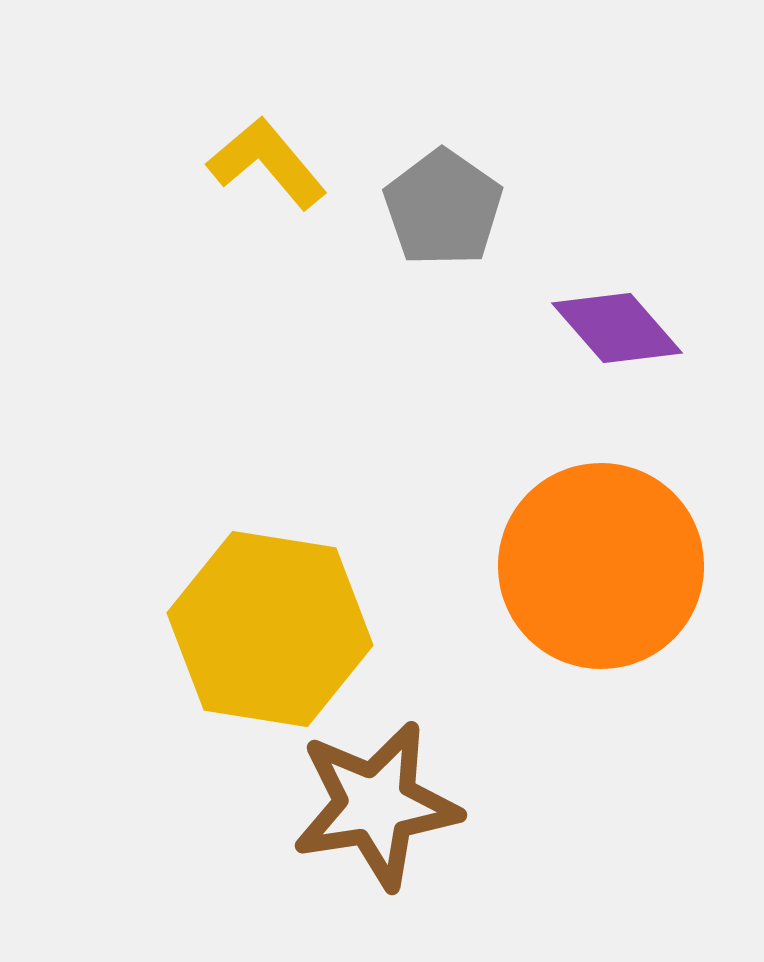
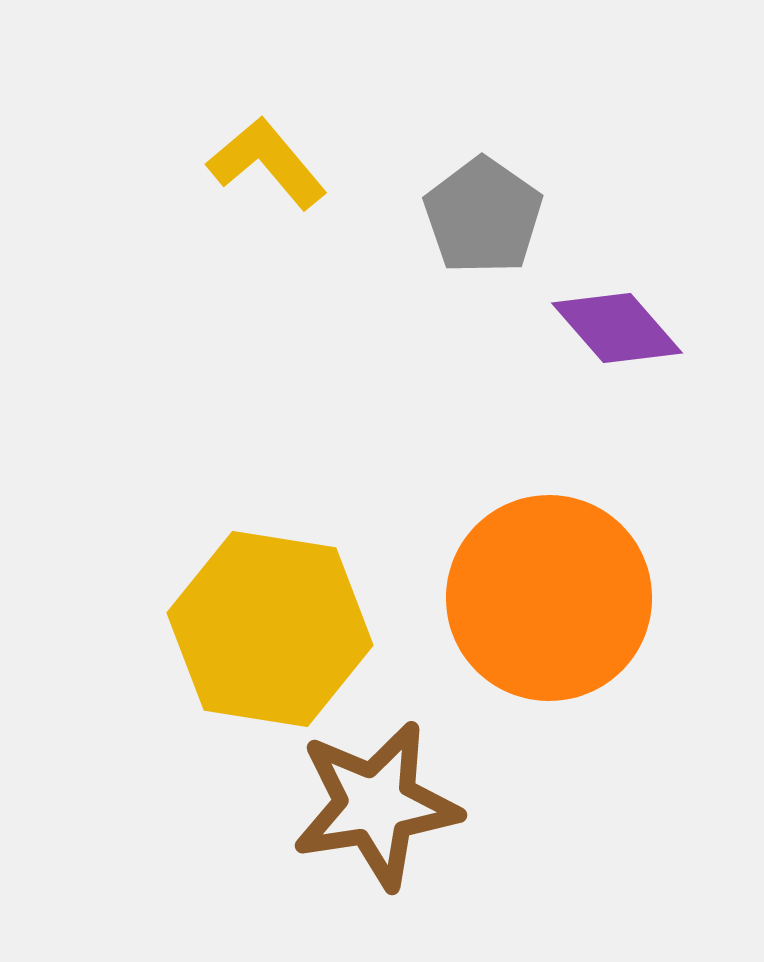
gray pentagon: moved 40 px right, 8 px down
orange circle: moved 52 px left, 32 px down
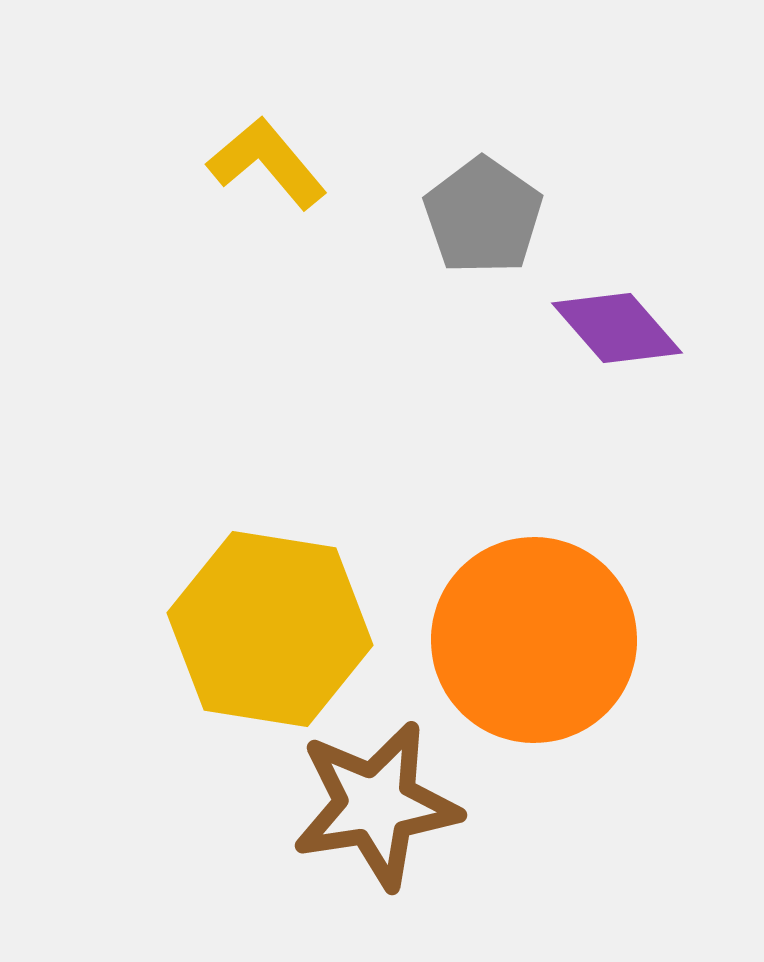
orange circle: moved 15 px left, 42 px down
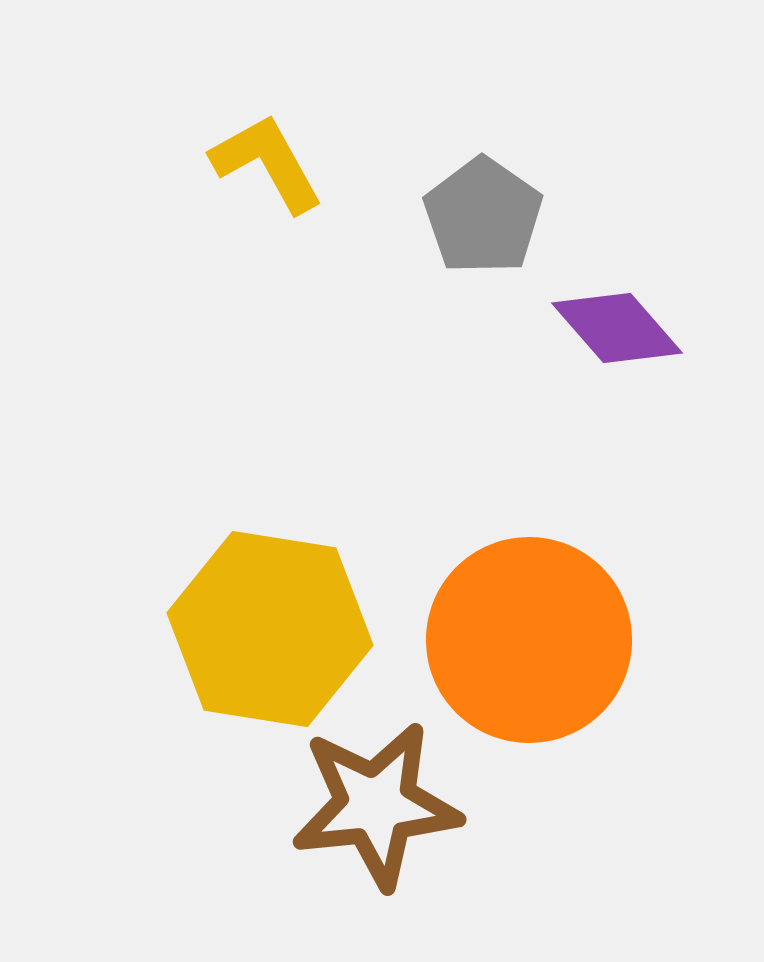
yellow L-shape: rotated 11 degrees clockwise
orange circle: moved 5 px left
brown star: rotated 3 degrees clockwise
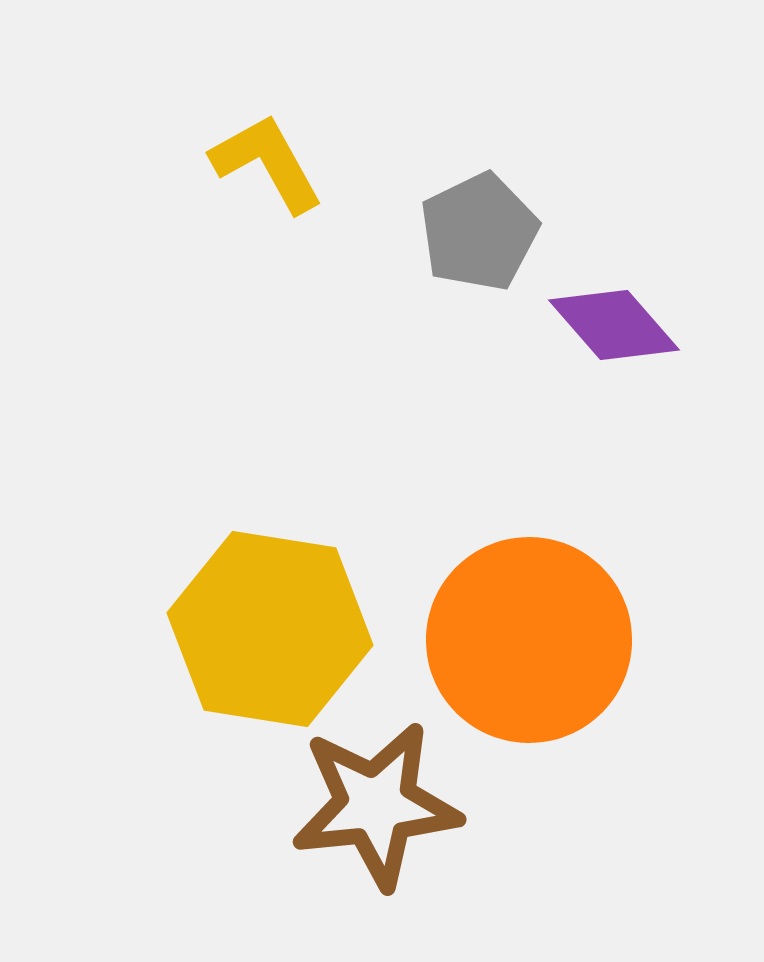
gray pentagon: moved 4 px left, 16 px down; rotated 11 degrees clockwise
purple diamond: moved 3 px left, 3 px up
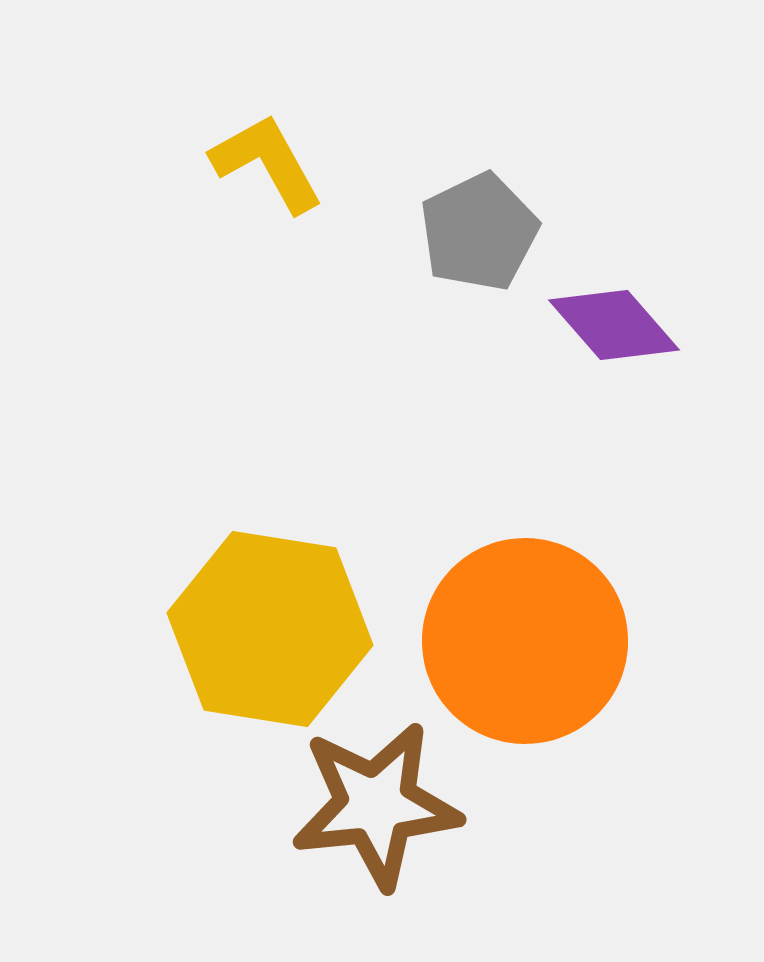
orange circle: moved 4 px left, 1 px down
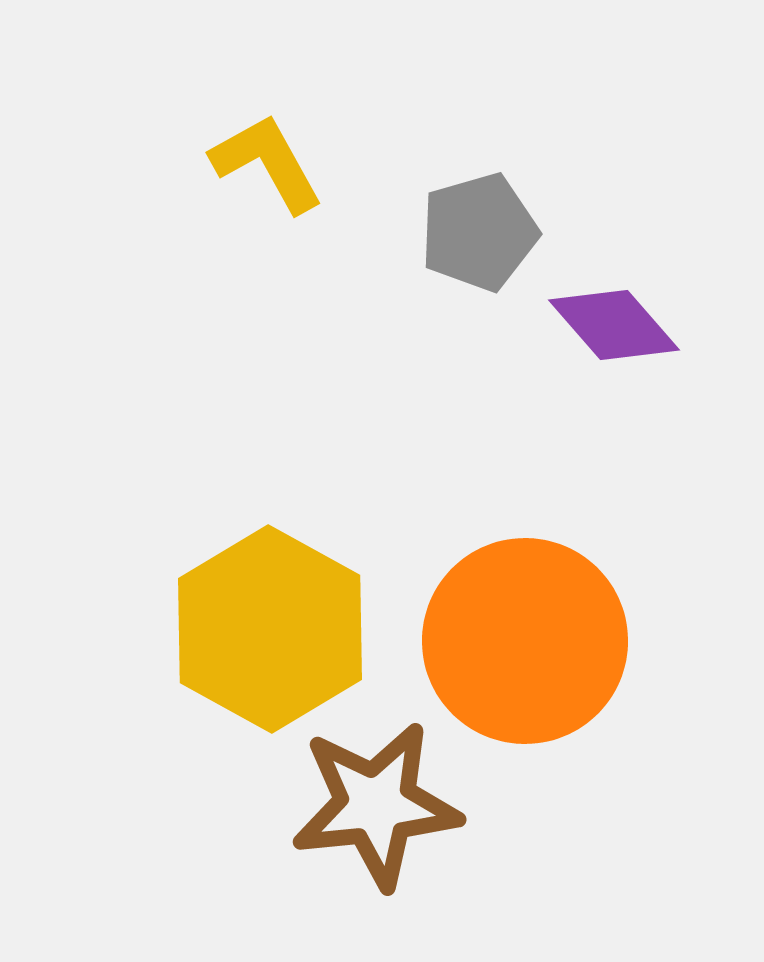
gray pentagon: rotated 10 degrees clockwise
yellow hexagon: rotated 20 degrees clockwise
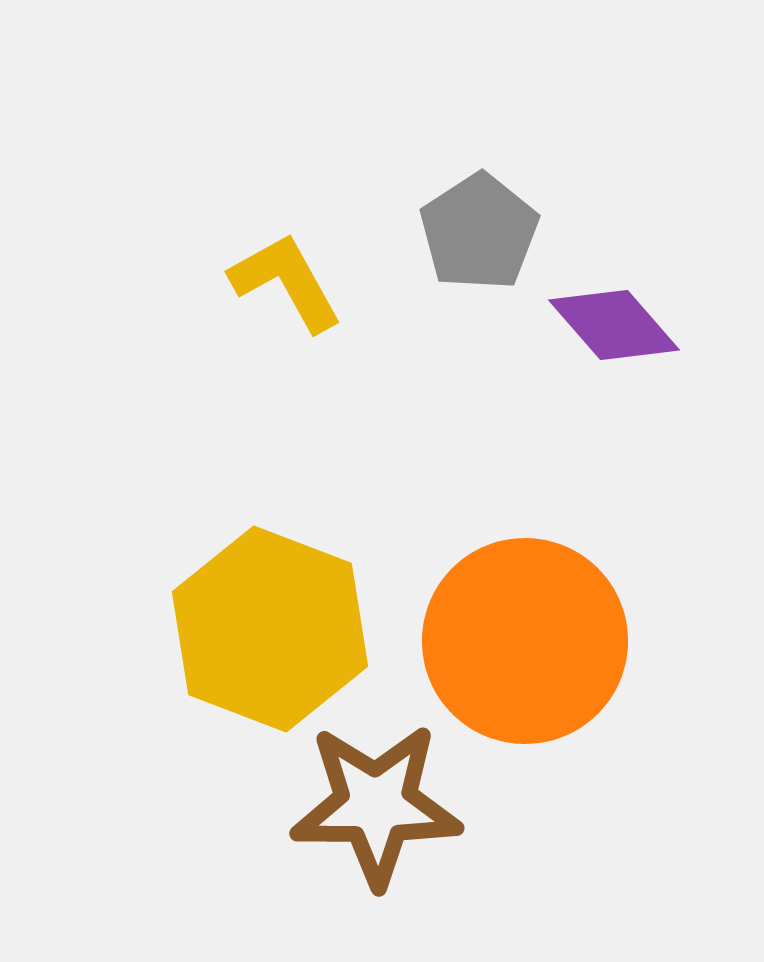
yellow L-shape: moved 19 px right, 119 px down
gray pentagon: rotated 17 degrees counterclockwise
yellow hexagon: rotated 8 degrees counterclockwise
brown star: rotated 6 degrees clockwise
